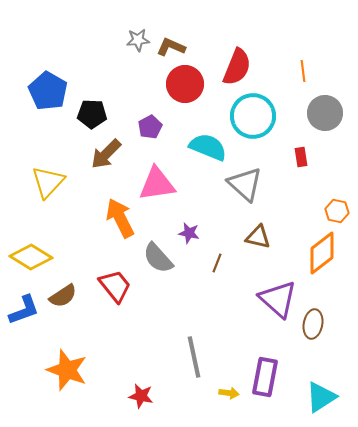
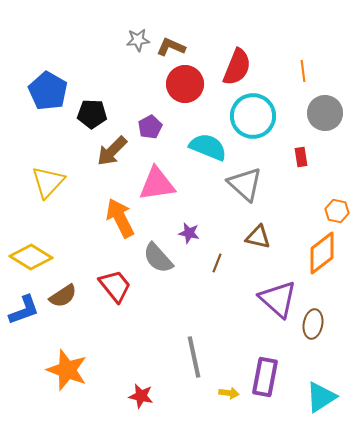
brown arrow: moved 6 px right, 3 px up
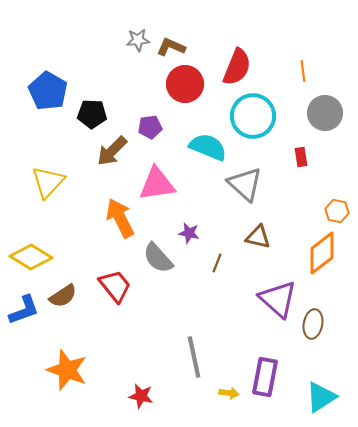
purple pentagon: rotated 20 degrees clockwise
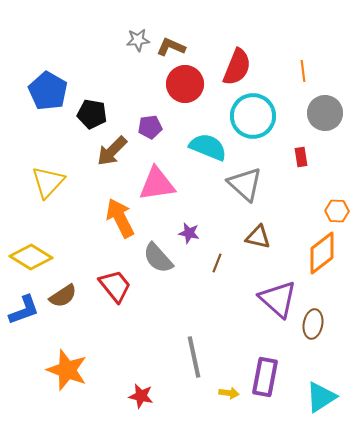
black pentagon: rotated 8 degrees clockwise
orange hexagon: rotated 10 degrees counterclockwise
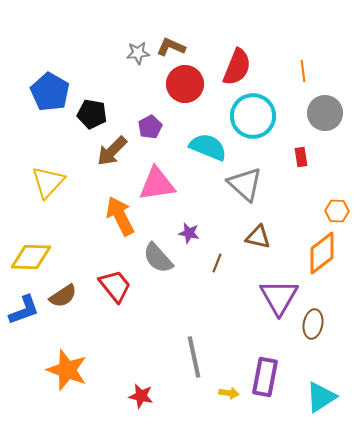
gray star: moved 13 px down
blue pentagon: moved 2 px right, 1 px down
purple pentagon: rotated 20 degrees counterclockwise
orange arrow: moved 2 px up
yellow diamond: rotated 30 degrees counterclockwise
purple triangle: moved 1 px right, 2 px up; rotated 18 degrees clockwise
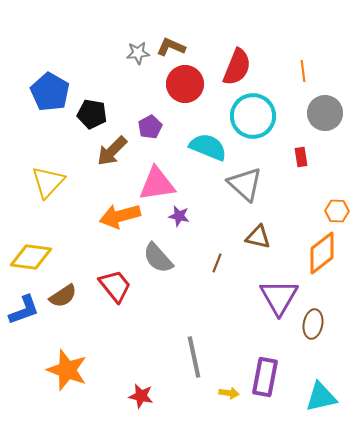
orange arrow: rotated 78 degrees counterclockwise
purple star: moved 10 px left, 17 px up
yellow diamond: rotated 6 degrees clockwise
cyan triangle: rotated 20 degrees clockwise
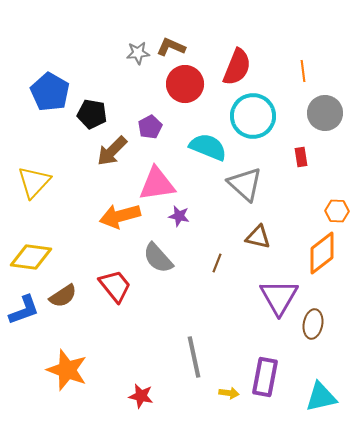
yellow triangle: moved 14 px left
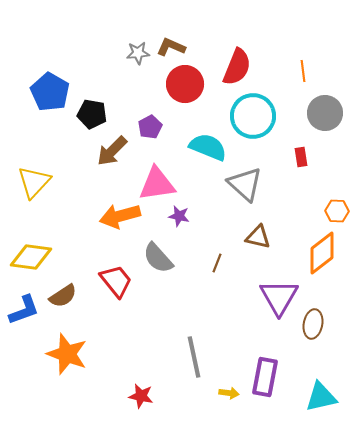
red trapezoid: moved 1 px right, 5 px up
orange star: moved 16 px up
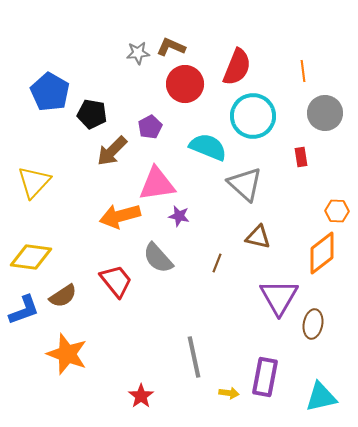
red star: rotated 25 degrees clockwise
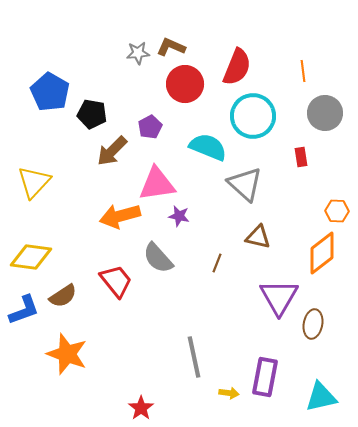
red star: moved 12 px down
